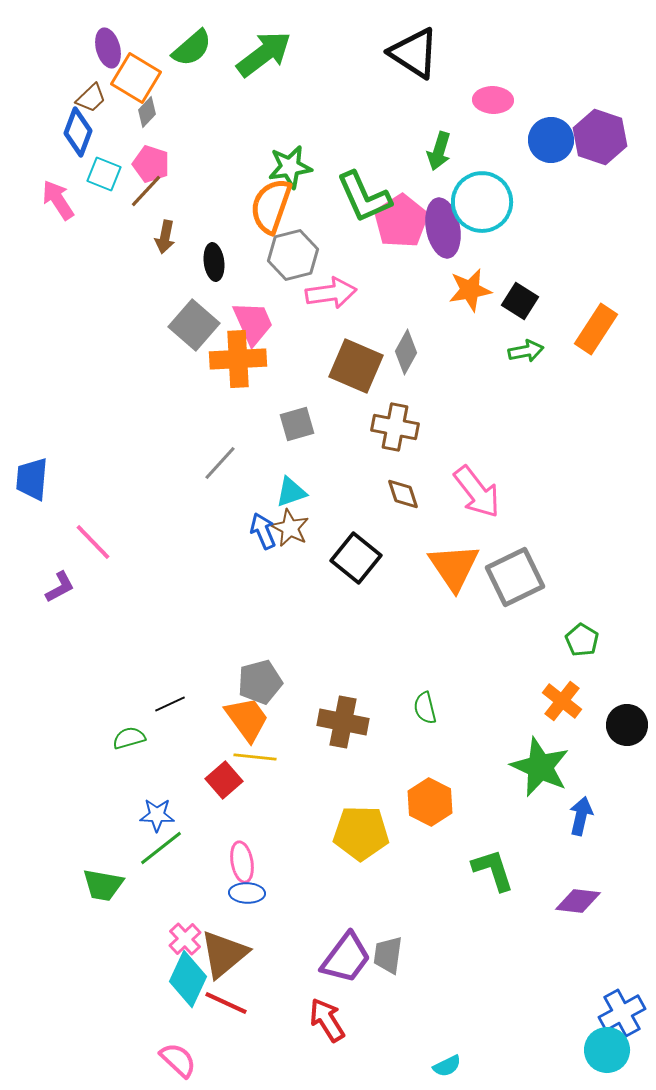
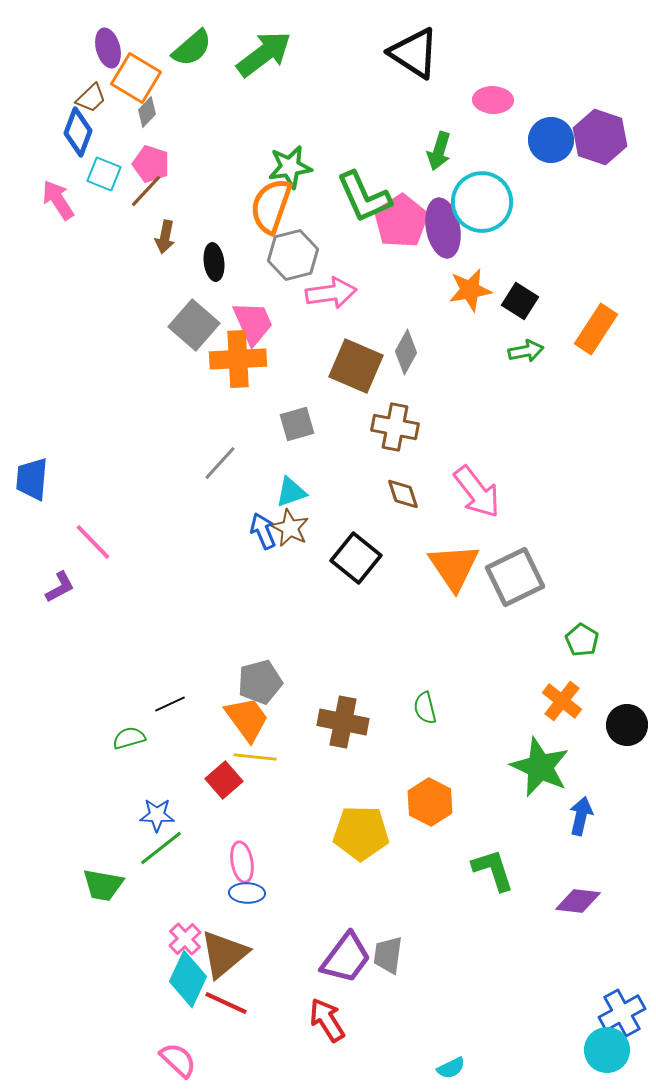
cyan semicircle at (447, 1066): moved 4 px right, 2 px down
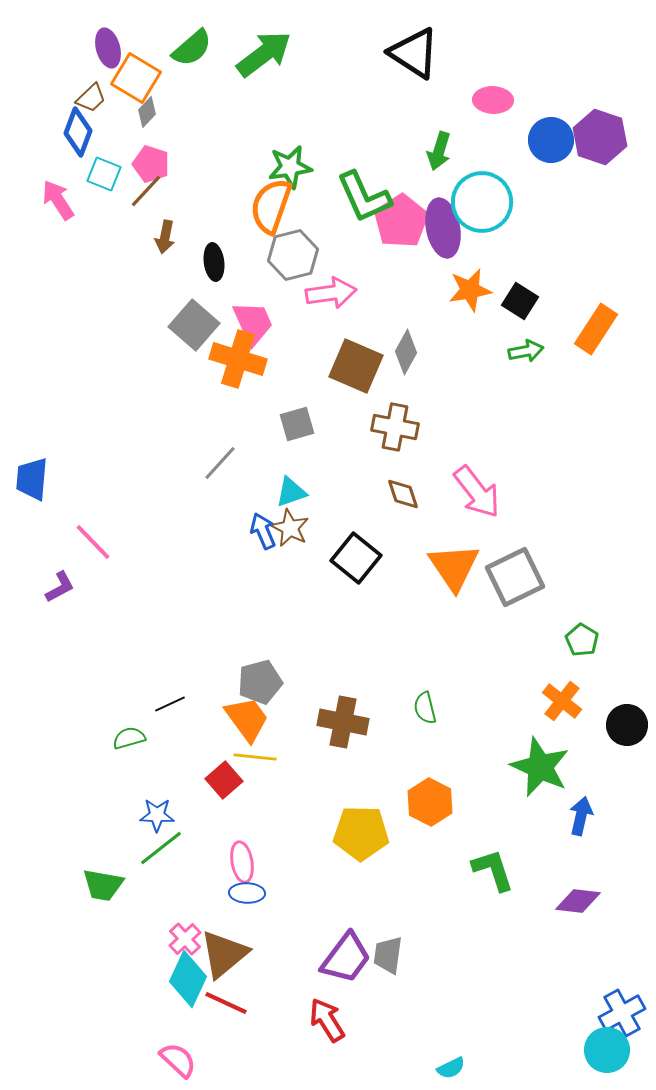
orange cross at (238, 359): rotated 20 degrees clockwise
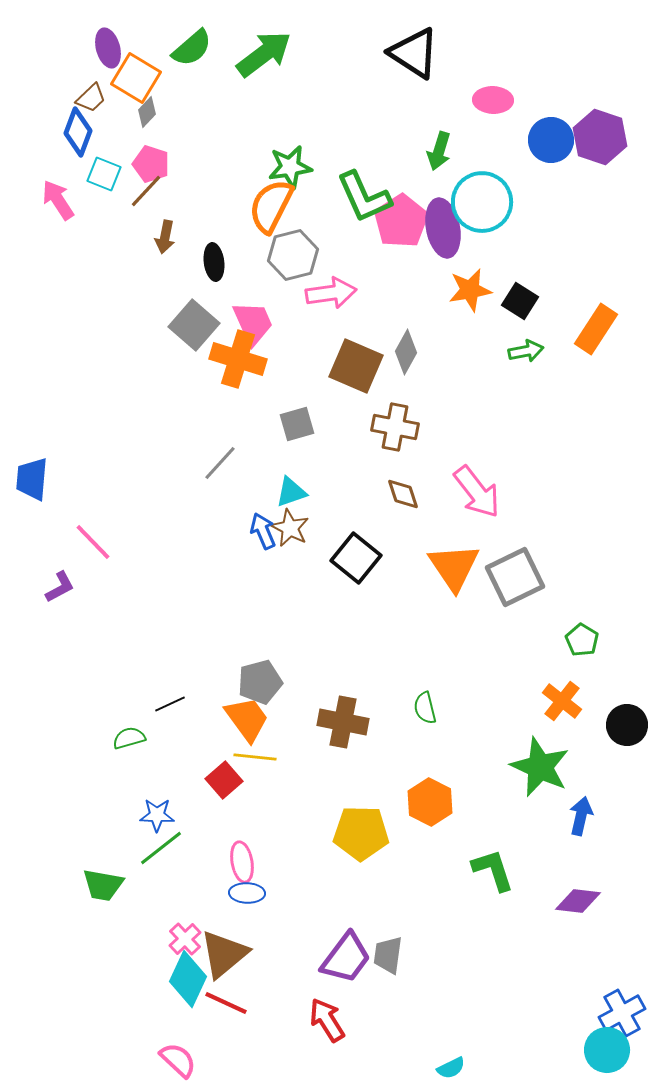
orange semicircle at (271, 206): rotated 8 degrees clockwise
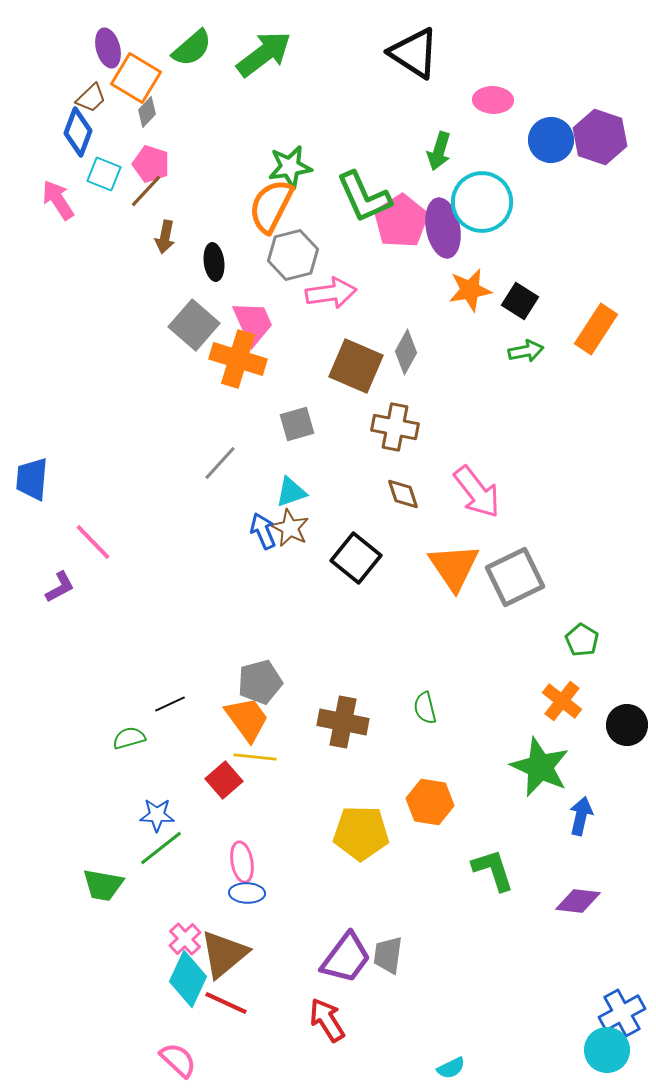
orange hexagon at (430, 802): rotated 18 degrees counterclockwise
